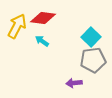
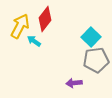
red diamond: moved 2 px right, 1 px down; rotated 60 degrees counterclockwise
yellow arrow: moved 3 px right
cyan arrow: moved 8 px left
gray pentagon: moved 3 px right
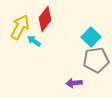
yellow arrow: moved 1 px down
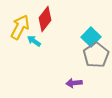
gray pentagon: moved 5 px up; rotated 25 degrees counterclockwise
